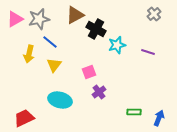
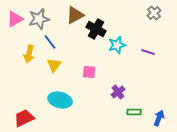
gray cross: moved 1 px up
blue line: rotated 14 degrees clockwise
pink square: rotated 24 degrees clockwise
purple cross: moved 19 px right
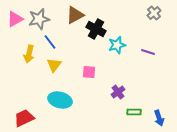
blue arrow: rotated 140 degrees clockwise
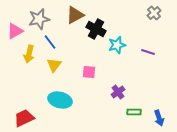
pink triangle: moved 12 px down
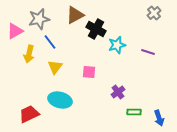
yellow triangle: moved 1 px right, 2 px down
red trapezoid: moved 5 px right, 4 px up
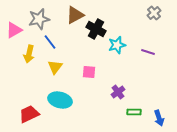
pink triangle: moved 1 px left, 1 px up
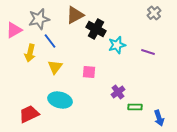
blue line: moved 1 px up
yellow arrow: moved 1 px right, 1 px up
green rectangle: moved 1 px right, 5 px up
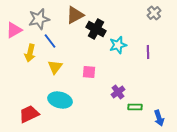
cyan star: moved 1 px right
purple line: rotated 72 degrees clockwise
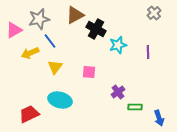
yellow arrow: rotated 54 degrees clockwise
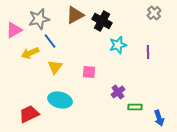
black cross: moved 6 px right, 8 px up
